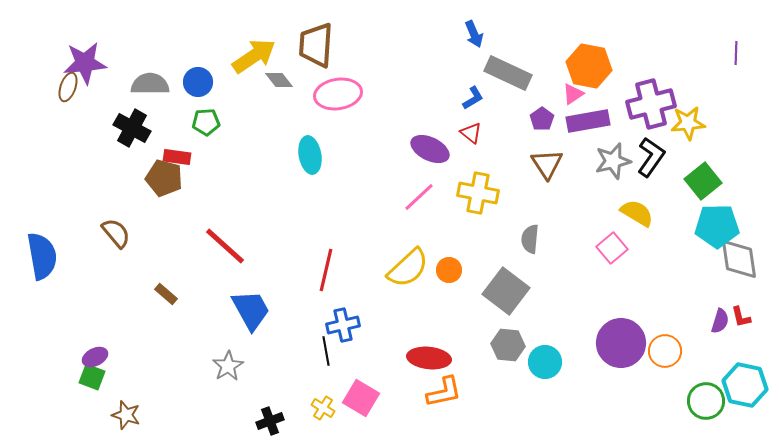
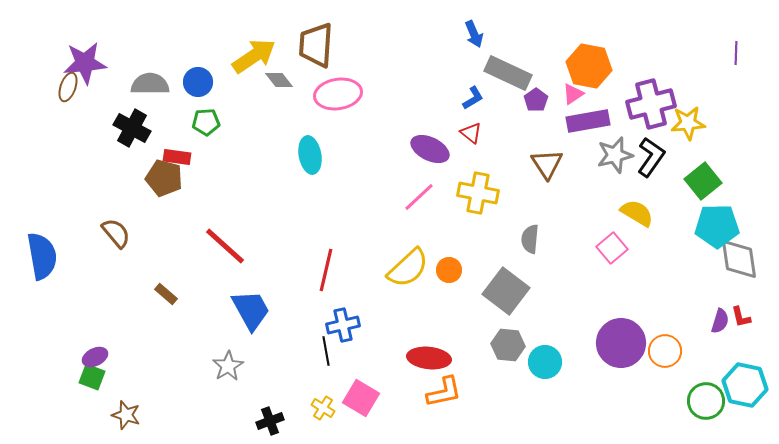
purple pentagon at (542, 119): moved 6 px left, 19 px up
gray star at (613, 161): moved 2 px right, 6 px up
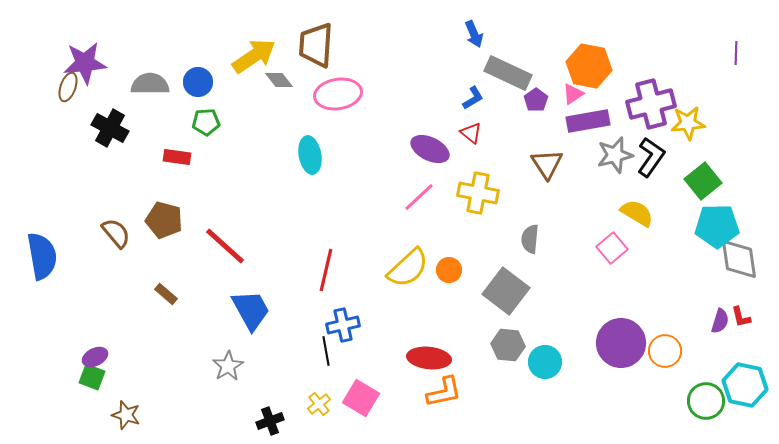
black cross at (132, 128): moved 22 px left
brown pentagon at (164, 178): moved 42 px down
yellow cross at (323, 408): moved 4 px left, 4 px up; rotated 20 degrees clockwise
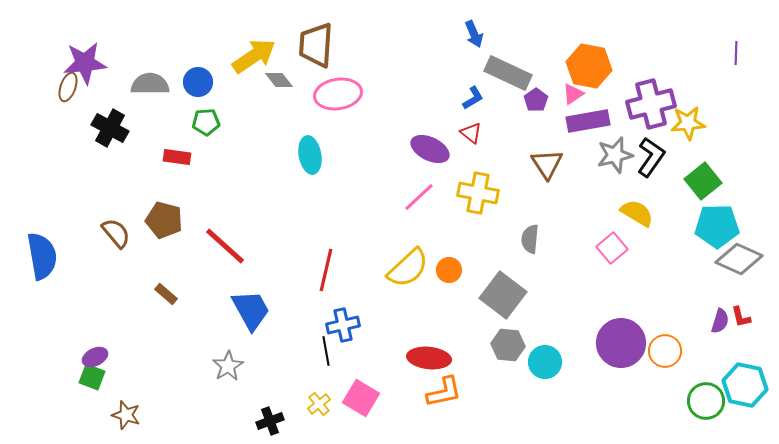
gray diamond at (739, 259): rotated 57 degrees counterclockwise
gray square at (506, 291): moved 3 px left, 4 px down
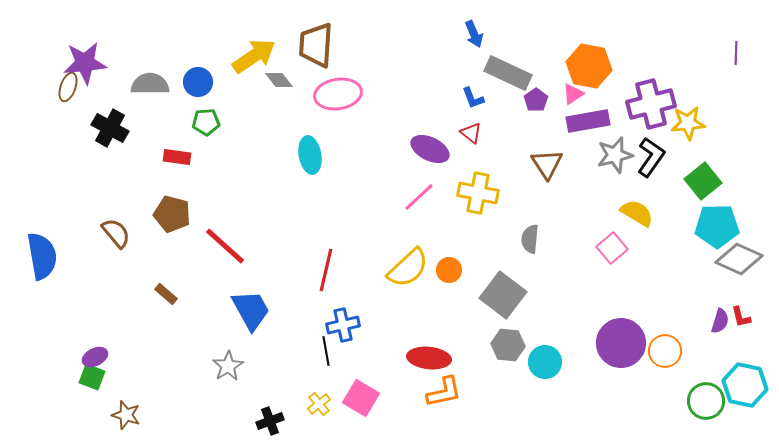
blue L-shape at (473, 98): rotated 100 degrees clockwise
brown pentagon at (164, 220): moved 8 px right, 6 px up
